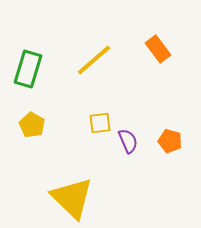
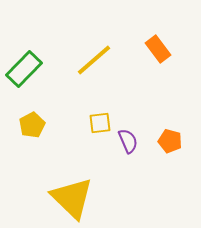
green rectangle: moved 4 px left; rotated 27 degrees clockwise
yellow pentagon: rotated 15 degrees clockwise
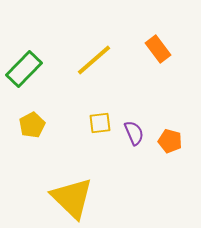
purple semicircle: moved 6 px right, 8 px up
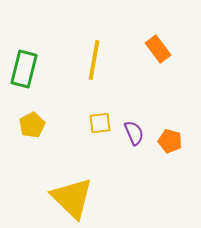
yellow line: rotated 39 degrees counterclockwise
green rectangle: rotated 30 degrees counterclockwise
